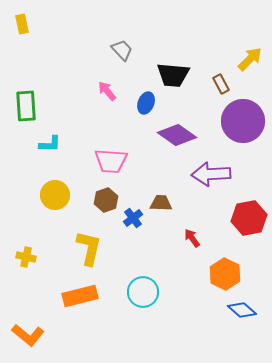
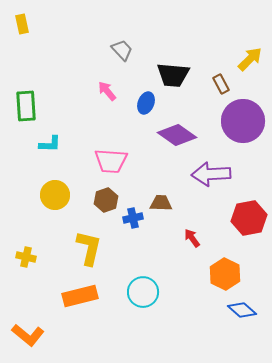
blue cross: rotated 24 degrees clockwise
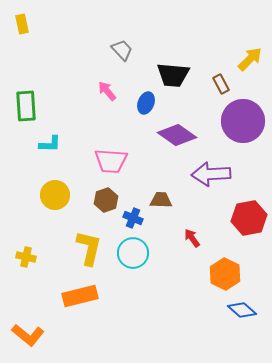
brown trapezoid: moved 3 px up
blue cross: rotated 36 degrees clockwise
cyan circle: moved 10 px left, 39 px up
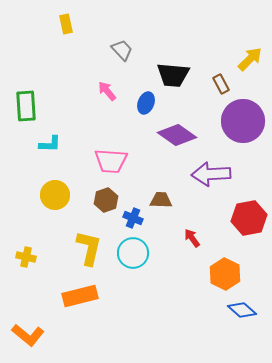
yellow rectangle: moved 44 px right
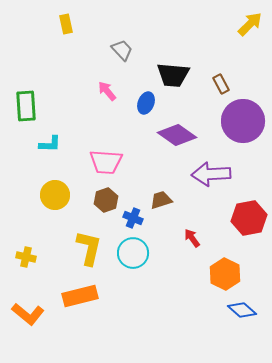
yellow arrow: moved 35 px up
pink trapezoid: moved 5 px left, 1 px down
brown trapezoid: rotated 20 degrees counterclockwise
orange L-shape: moved 21 px up
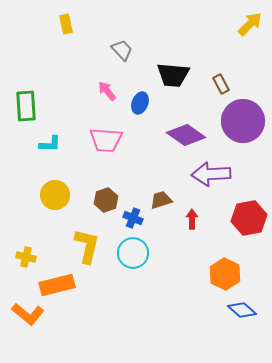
blue ellipse: moved 6 px left
purple diamond: moved 9 px right
pink trapezoid: moved 22 px up
red arrow: moved 19 px up; rotated 36 degrees clockwise
yellow L-shape: moved 2 px left, 2 px up
orange rectangle: moved 23 px left, 11 px up
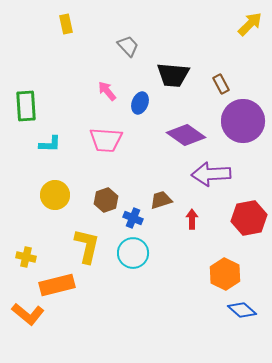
gray trapezoid: moved 6 px right, 4 px up
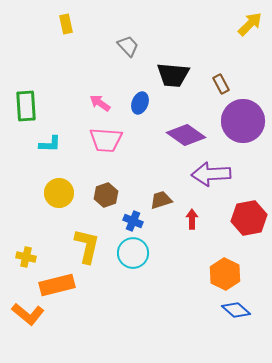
pink arrow: moved 7 px left, 12 px down; rotated 15 degrees counterclockwise
yellow circle: moved 4 px right, 2 px up
brown hexagon: moved 5 px up
blue cross: moved 3 px down
blue diamond: moved 6 px left
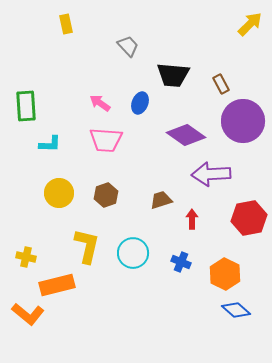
blue cross: moved 48 px right, 41 px down
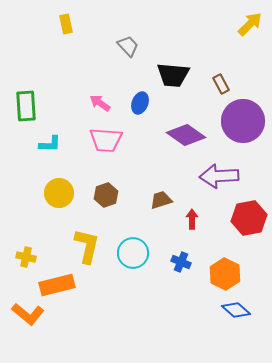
purple arrow: moved 8 px right, 2 px down
